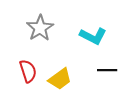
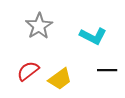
gray star: moved 1 px left, 2 px up
red semicircle: rotated 110 degrees counterclockwise
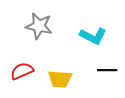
gray star: rotated 28 degrees counterclockwise
red semicircle: moved 6 px left; rotated 15 degrees clockwise
yellow trapezoid: rotated 40 degrees clockwise
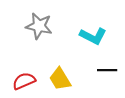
red semicircle: moved 2 px right, 10 px down
yellow trapezoid: rotated 55 degrees clockwise
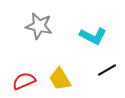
black line: rotated 30 degrees counterclockwise
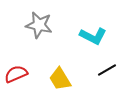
gray star: moved 1 px up
red semicircle: moved 8 px left, 7 px up
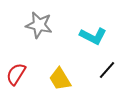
black line: rotated 18 degrees counterclockwise
red semicircle: rotated 35 degrees counterclockwise
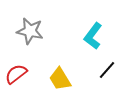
gray star: moved 9 px left, 6 px down
cyan L-shape: rotated 100 degrees clockwise
red semicircle: rotated 20 degrees clockwise
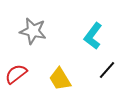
gray star: moved 3 px right
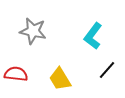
red semicircle: rotated 45 degrees clockwise
